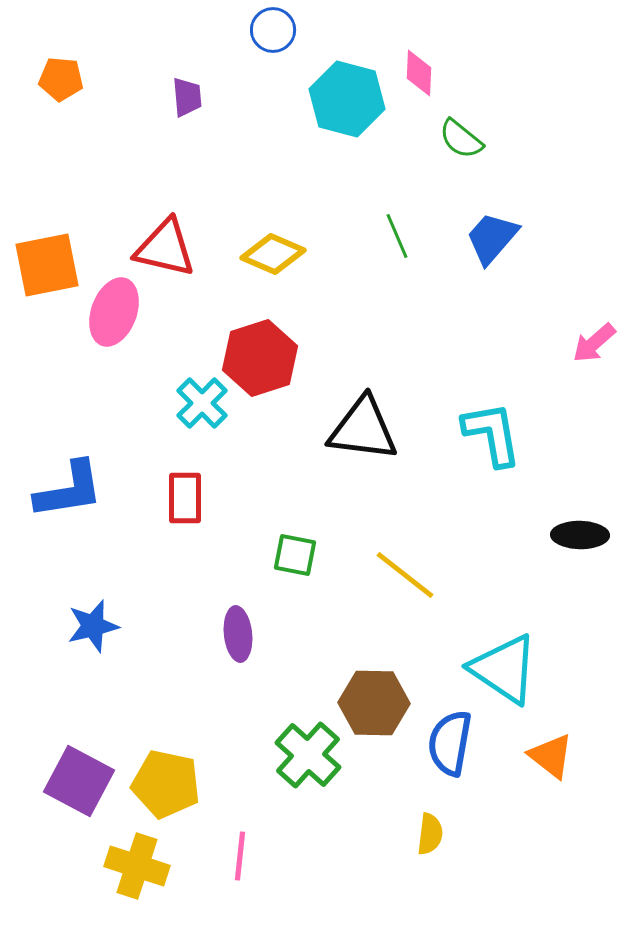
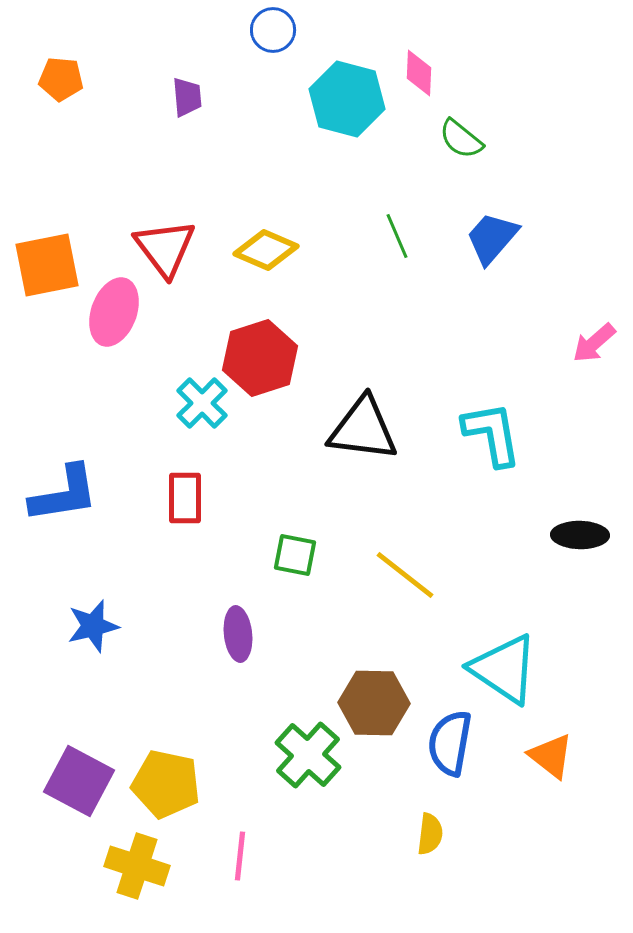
red triangle: rotated 40 degrees clockwise
yellow diamond: moved 7 px left, 4 px up
blue L-shape: moved 5 px left, 4 px down
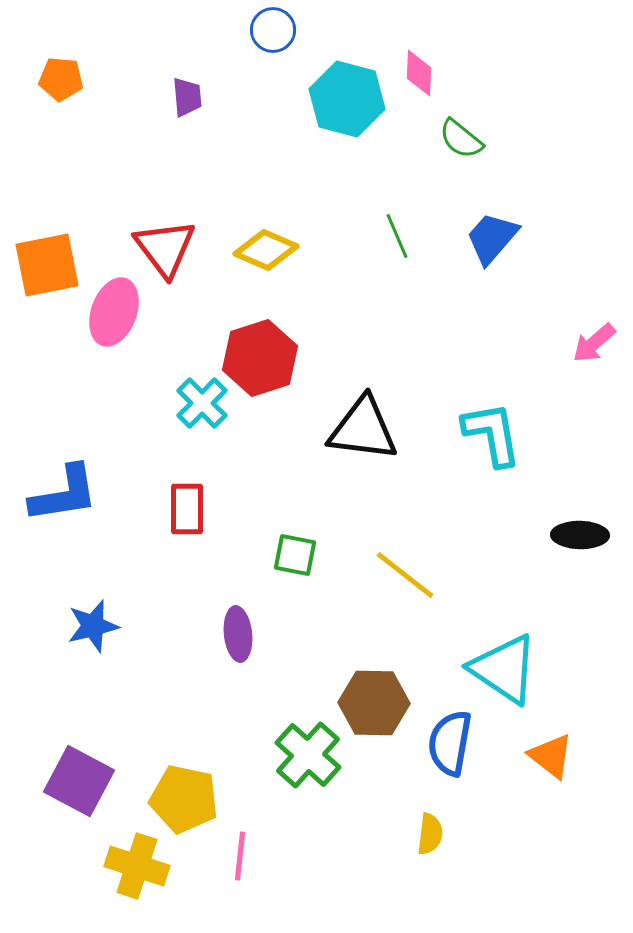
red rectangle: moved 2 px right, 11 px down
yellow pentagon: moved 18 px right, 15 px down
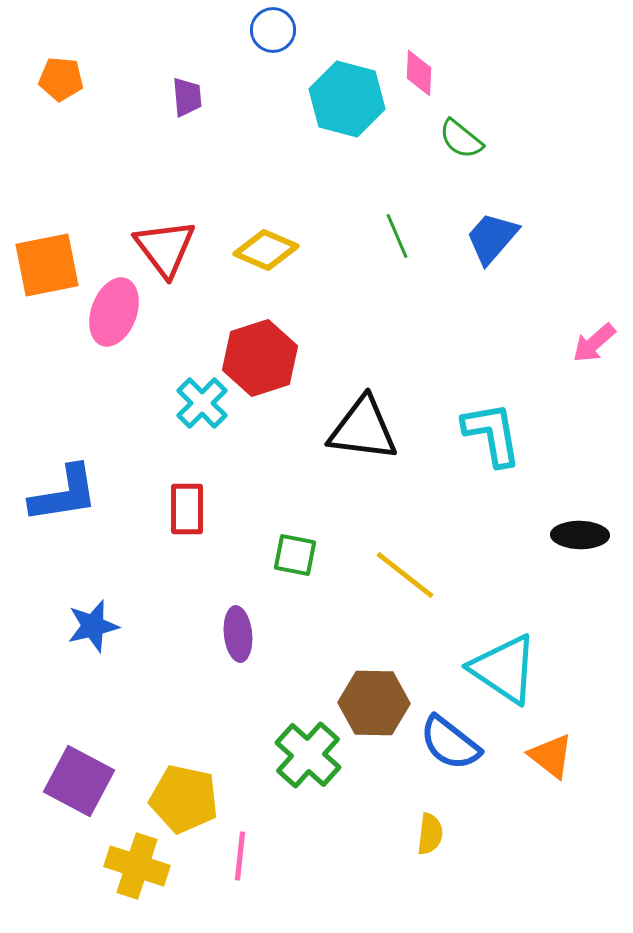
blue semicircle: rotated 62 degrees counterclockwise
